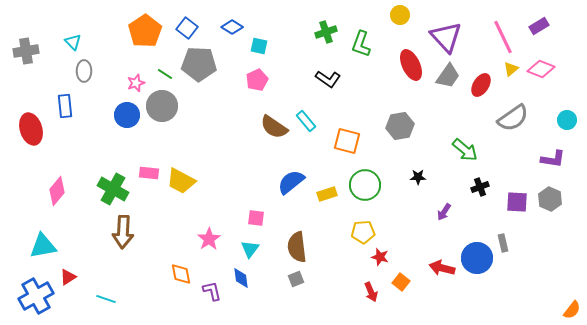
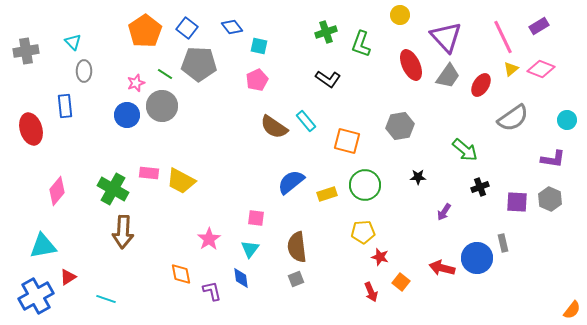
blue diamond at (232, 27): rotated 20 degrees clockwise
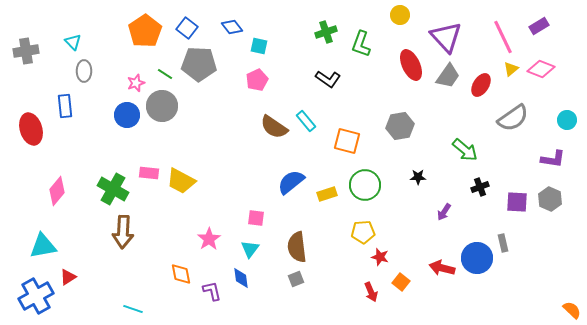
cyan line at (106, 299): moved 27 px right, 10 px down
orange semicircle at (572, 310): rotated 84 degrees counterclockwise
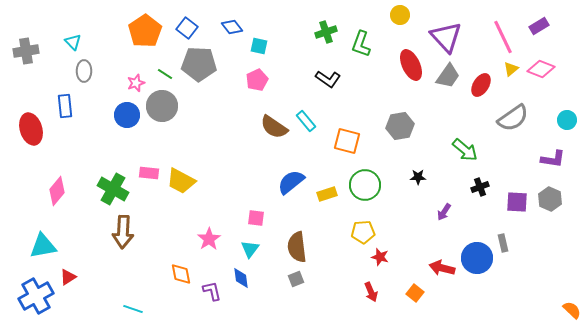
orange square at (401, 282): moved 14 px right, 11 px down
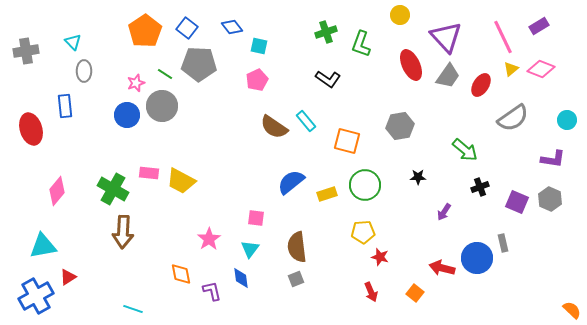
purple square at (517, 202): rotated 20 degrees clockwise
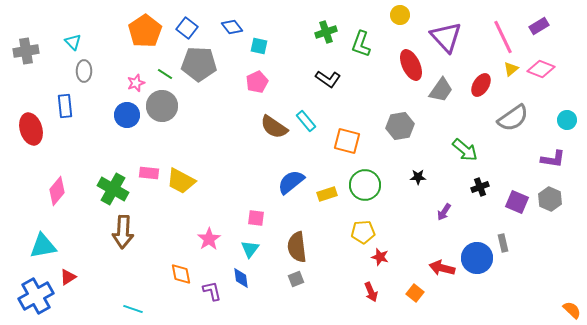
gray trapezoid at (448, 76): moved 7 px left, 14 px down
pink pentagon at (257, 80): moved 2 px down
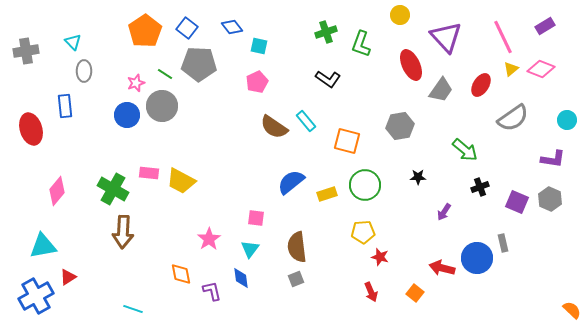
purple rectangle at (539, 26): moved 6 px right
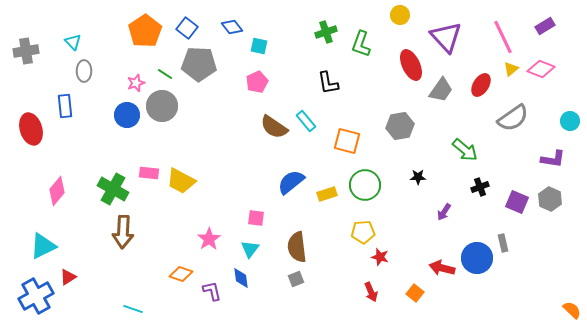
black L-shape at (328, 79): moved 4 px down; rotated 45 degrees clockwise
cyan circle at (567, 120): moved 3 px right, 1 px down
cyan triangle at (43, 246): rotated 16 degrees counterclockwise
orange diamond at (181, 274): rotated 60 degrees counterclockwise
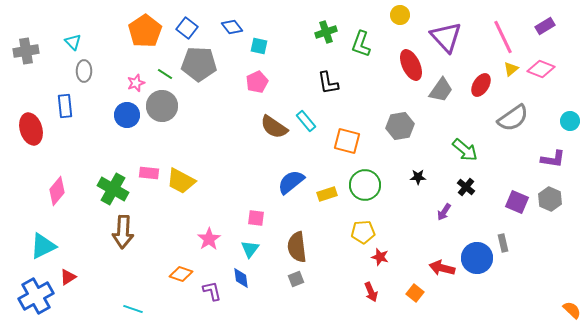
black cross at (480, 187): moved 14 px left; rotated 30 degrees counterclockwise
